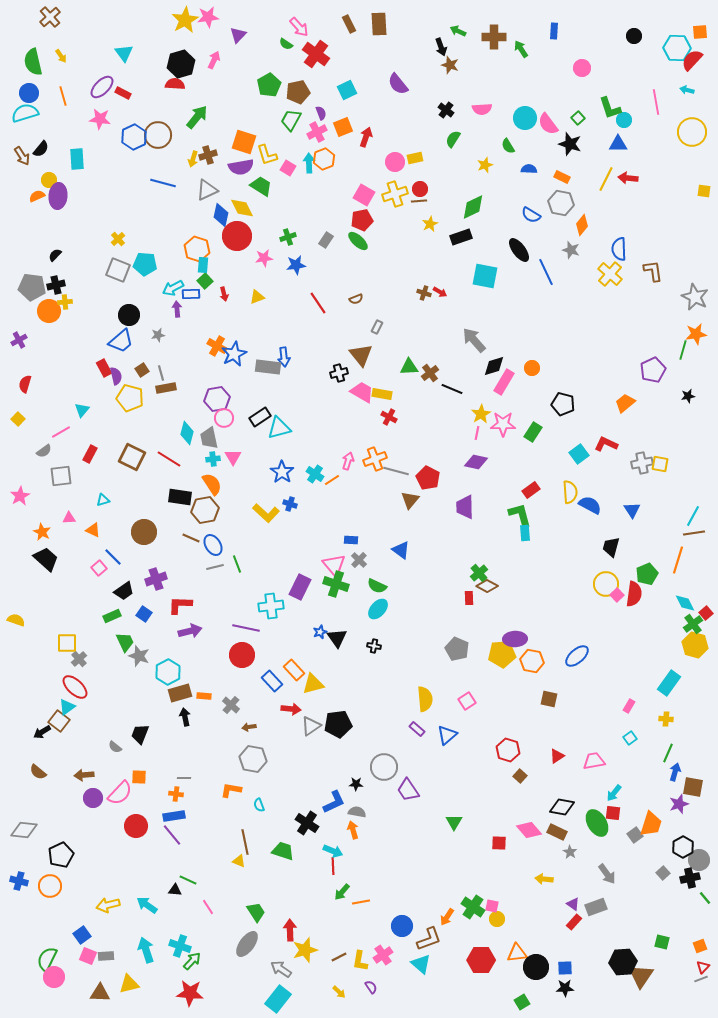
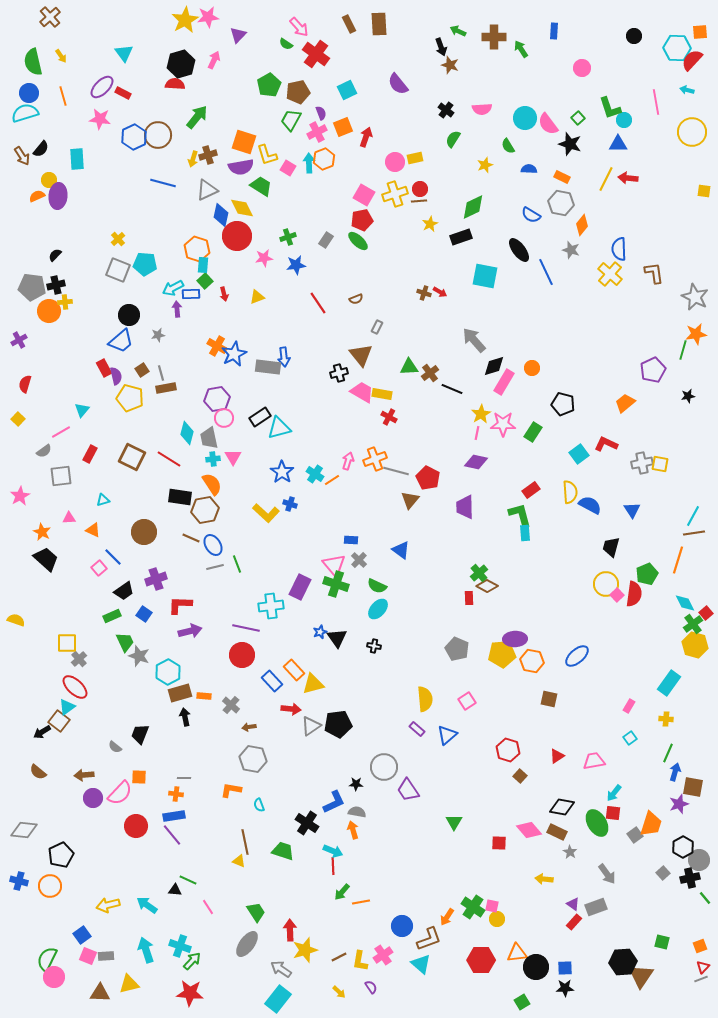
brown L-shape at (653, 271): moved 1 px right, 2 px down
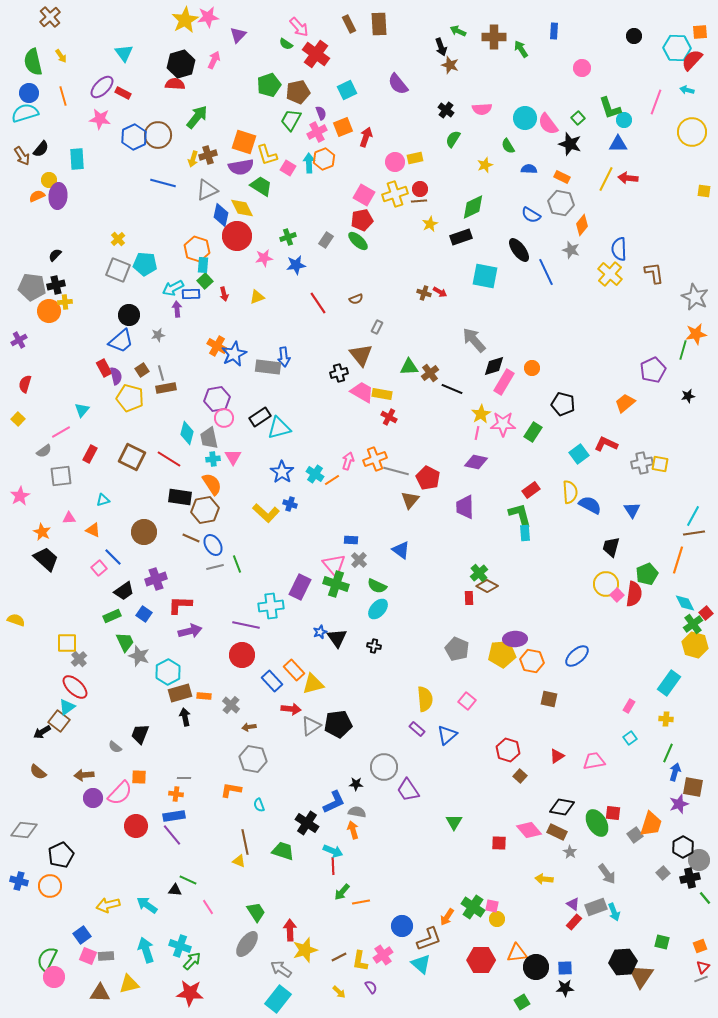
green pentagon at (269, 85): rotated 10 degrees clockwise
pink line at (656, 102): rotated 30 degrees clockwise
purple line at (246, 628): moved 3 px up
pink square at (467, 701): rotated 18 degrees counterclockwise
cyan arrow at (614, 793): moved 119 px down; rotated 60 degrees counterclockwise
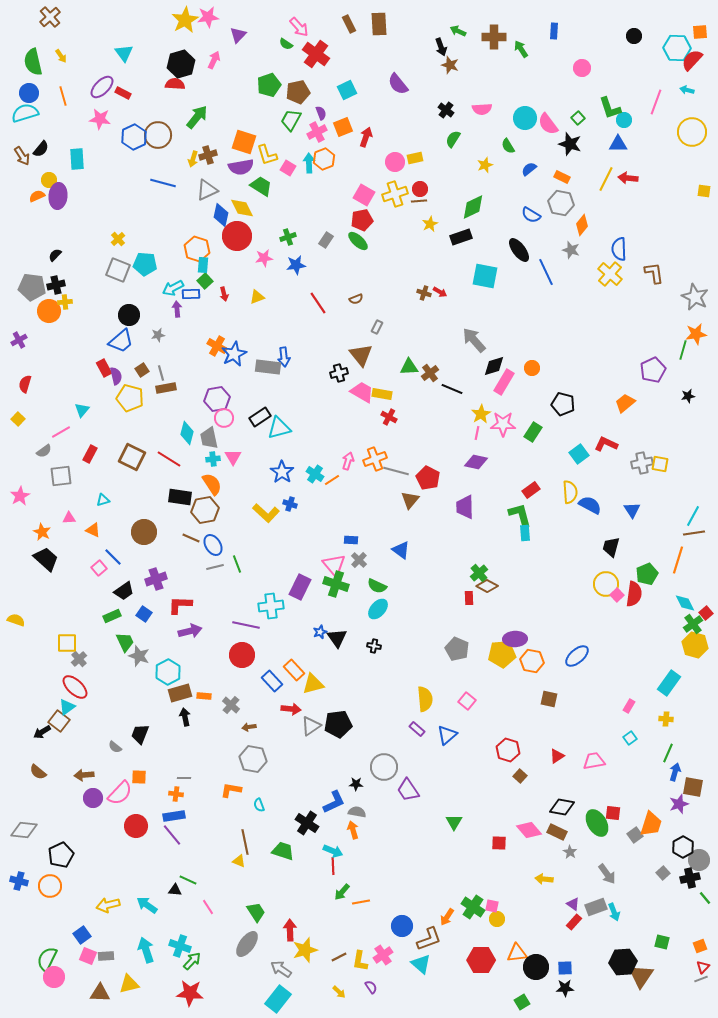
blue semicircle at (529, 169): rotated 42 degrees counterclockwise
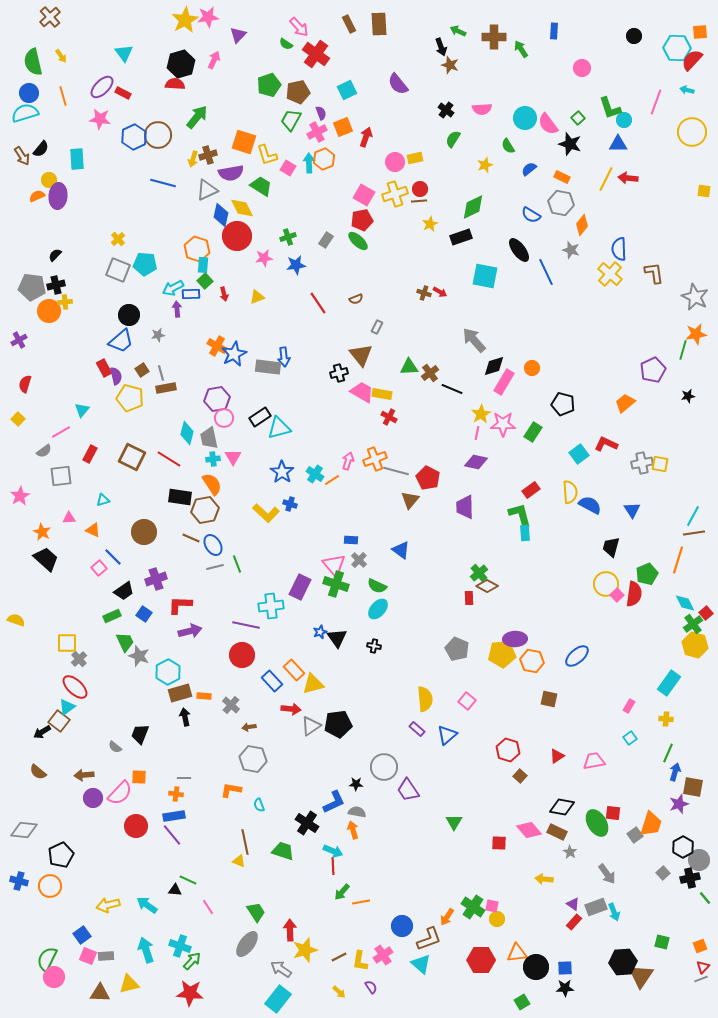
purple semicircle at (241, 167): moved 10 px left, 6 px down
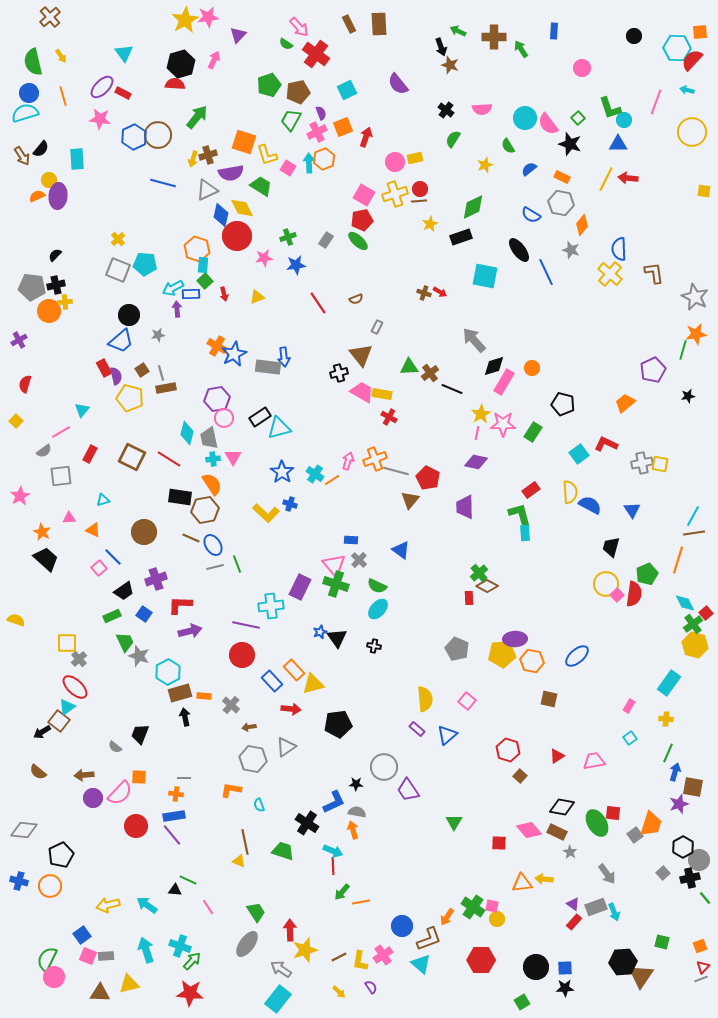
yellow square at (18, 419): moved 2 px left, 2 px down
gray triangle at (311, 726): moved 25 px left, 21 px down
orange triangle at (517, 953): moved 5 px right, 70 px up
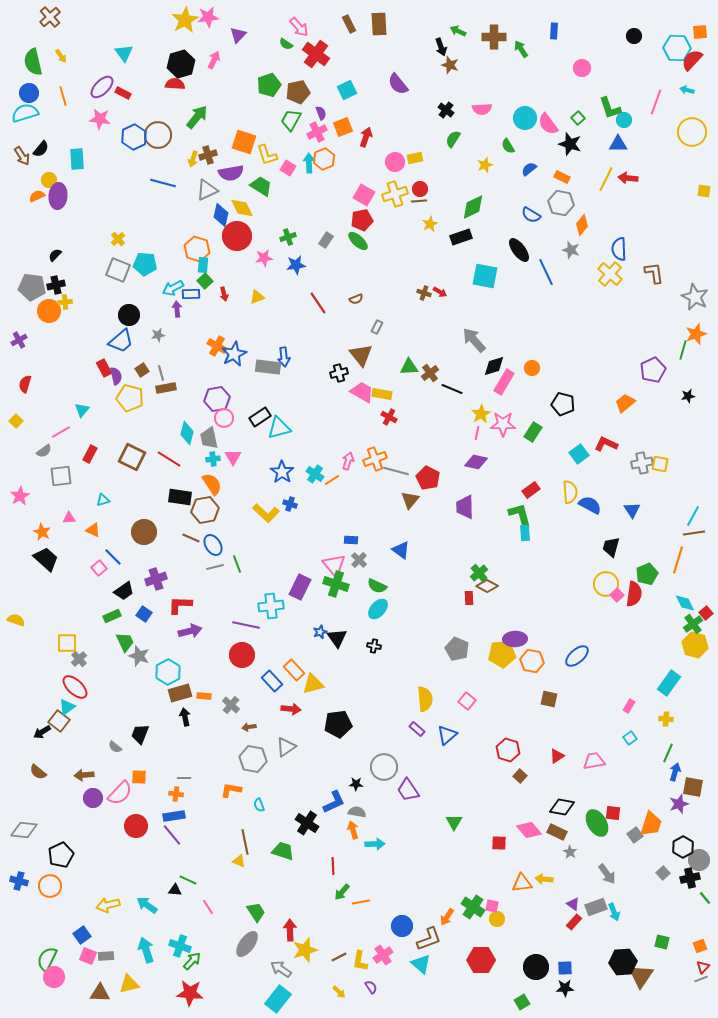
orange star at (696, 334): rotated 10 degrees counterclockwise
cyan arrow at (333, 851): moved 42 px right, 7 px up; rotated 24 degrees counterclockwise
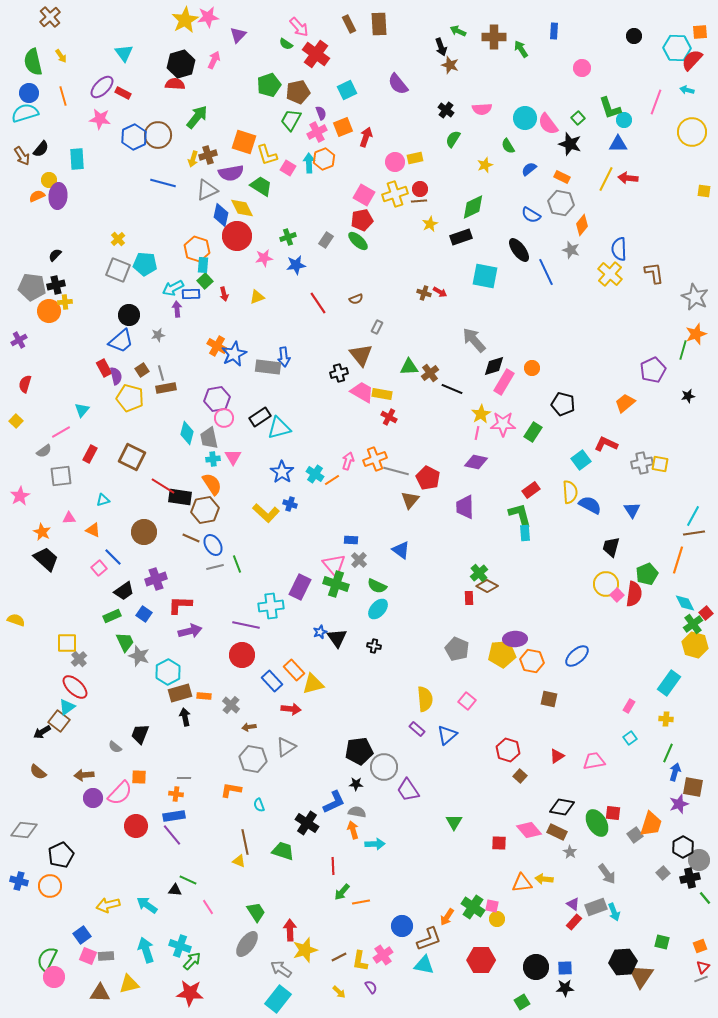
cyan square at (579, 454): moved 2 px right, 6 px down
red line at (169, 459): moved 6 px left, 27 px down
black pentagon at (338, 724): moved 21 px right, 27 px down
cyan triangle at (421, 964): moved 3 px right, 1 px down; rotated 30 degrees counterclockwise
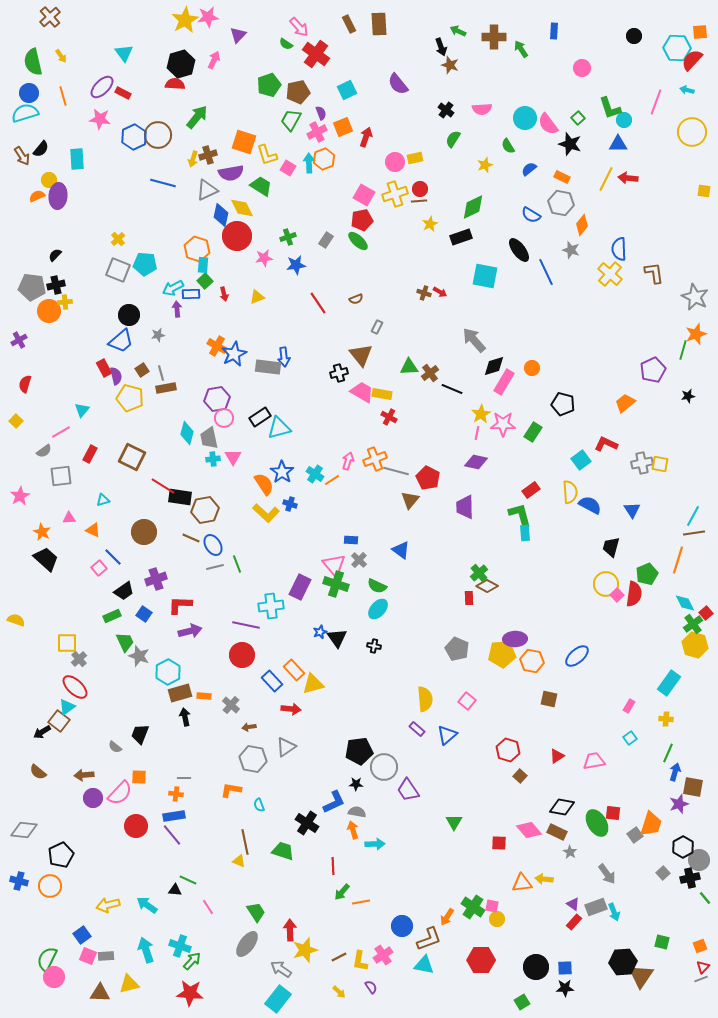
orange semicircle at (212, 484): moved 52 px right
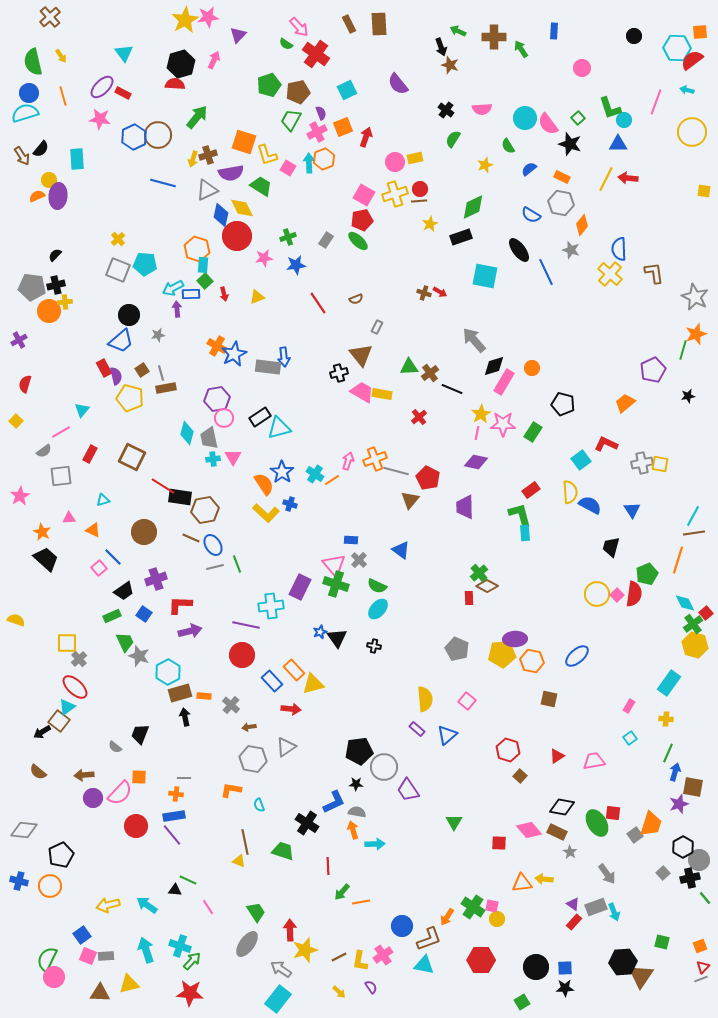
red semicircle at (692, 60): rotated 10 degrees clockwise
red cross at (389, 417): moved 30 px right; rotated 21 degrees clockwise
yellow circle at (606, 584): moved 9 px left, 10 px down
red line at (333, 866): moved 5 px left
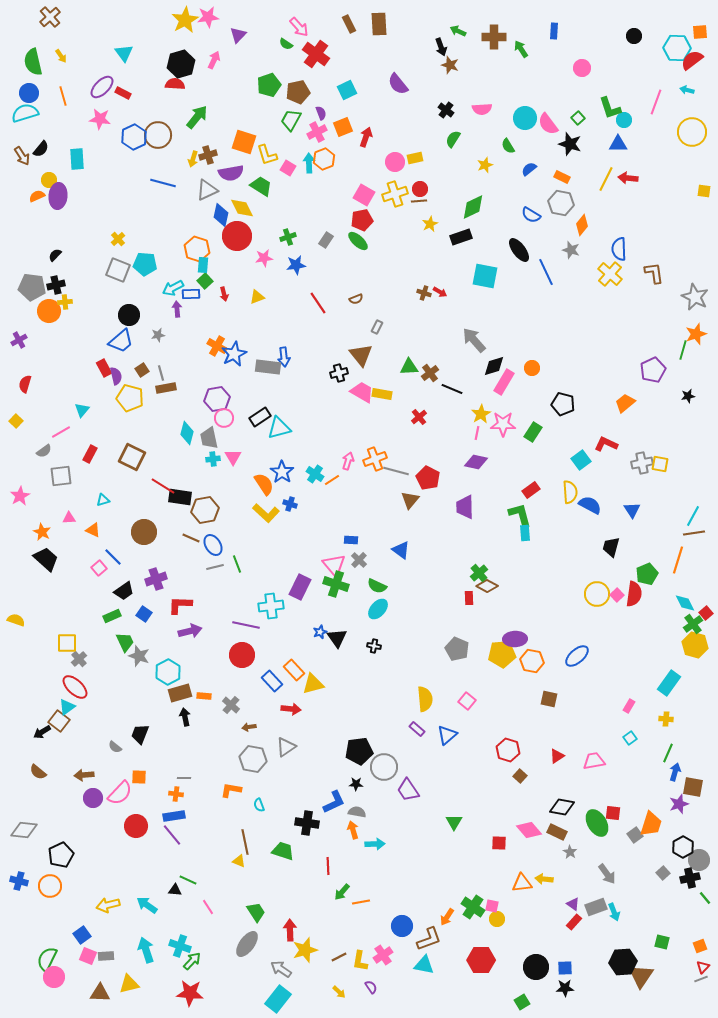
black cross at (307, 823): rotated 25 degrees counterclockwise
